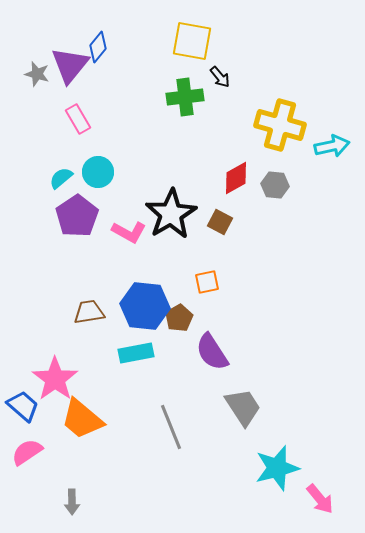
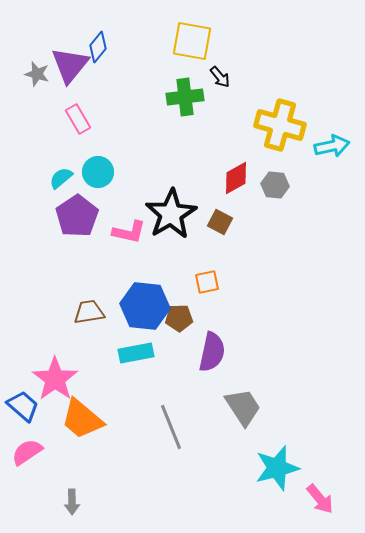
pink L-shape: rotated 16 degrees counterclockwise
brown pentagon: rotated 28 degrees clockwise
purple semicircle: rotated 135 degrees counterclockwise
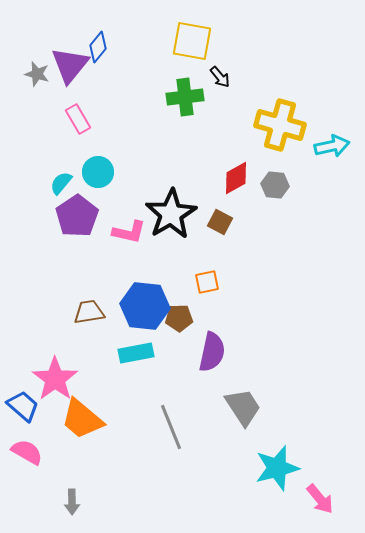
cyan semicircle: moved 5 px down; rotated 10 degrees counterclockwise
pink semicircle: rotated 64 degrees clockwise
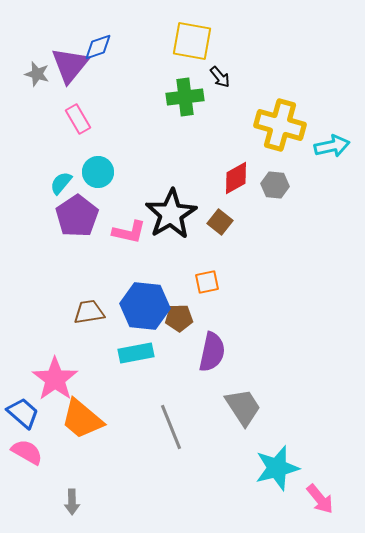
blue diamond: rotated 32 degrees clockwise
brown square: rotated 10 degrees clockwise
blue trapezoid: moved 7 px down
